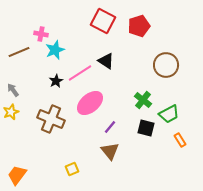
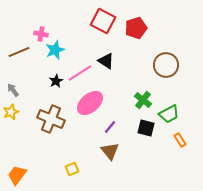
red pentagon: moved 3 px left, 2 px down
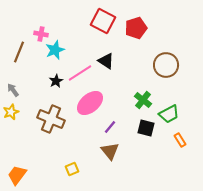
brown line: rotated 45 degrees counterclockwise
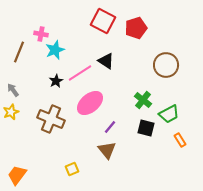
brown triangle: moved 3 px left, 1 px up
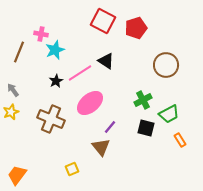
green cross: rotated 24 degrees clockwise
brown triangle: moved 6 px left, 3 px up
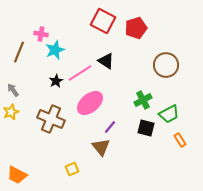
orange trapezoid: rotated 100 degrees counterclockwise
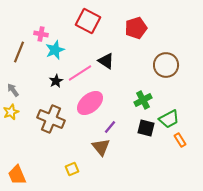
red square: moved 15 px left
green trapezoid: moved 5 px down
orange trapezoid: rotated 40 degrees clockwise
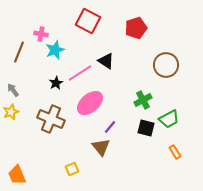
black star: moved 2 px down
orange rectangle: moved 5 px left, 12 px down
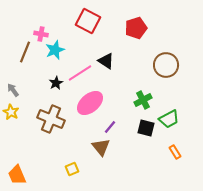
brown line: moved 6 px right
yellow star: rotated 21 degrees counterclockwise
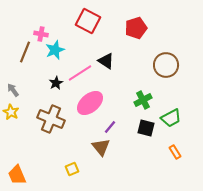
green trapezoid: moved 2 px right, 1 px up
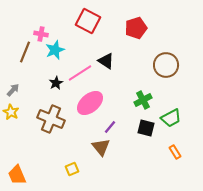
gray arrow: rotated 80 degrees clockwise
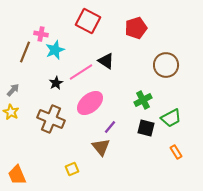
pink line: moved 1 px right, 1 px up
orange rectangle: moved 1 px right
